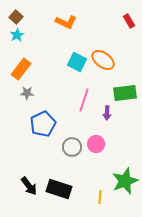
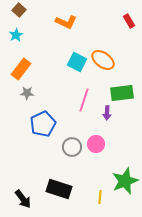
brown square: moved 3 px right, 7 px up
cyan star: moved 1 px left
green rectangle: moved 3 px left
black arrow: moved 6 px left, 13 px down
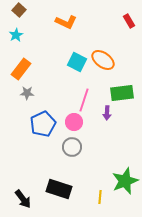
pink circle: moved 22 px left, 22 px up
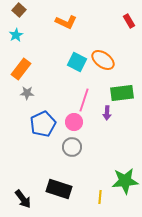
green star: rotated 16 degrees clockwise
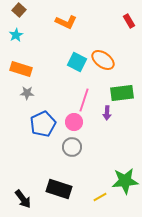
orange rectangle: rotated 70 degrees clockwise
yellow line: rotated 56 degrees clockwise
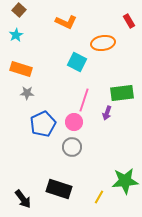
orange ellipse: moved 17 px up; rotated 45 degrees counterclockwise
purple arrow: rotated 16 degrees clockwise
yellow line: moved 1 px left; rotated 32 degrees counterclockwise
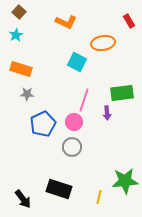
brown square: moved 2 px down
gray star: moved 1 px down
purple arrow: rotated 24 degrees counterclockwise
yellow line: rotated 16 degrees counterclockwise
